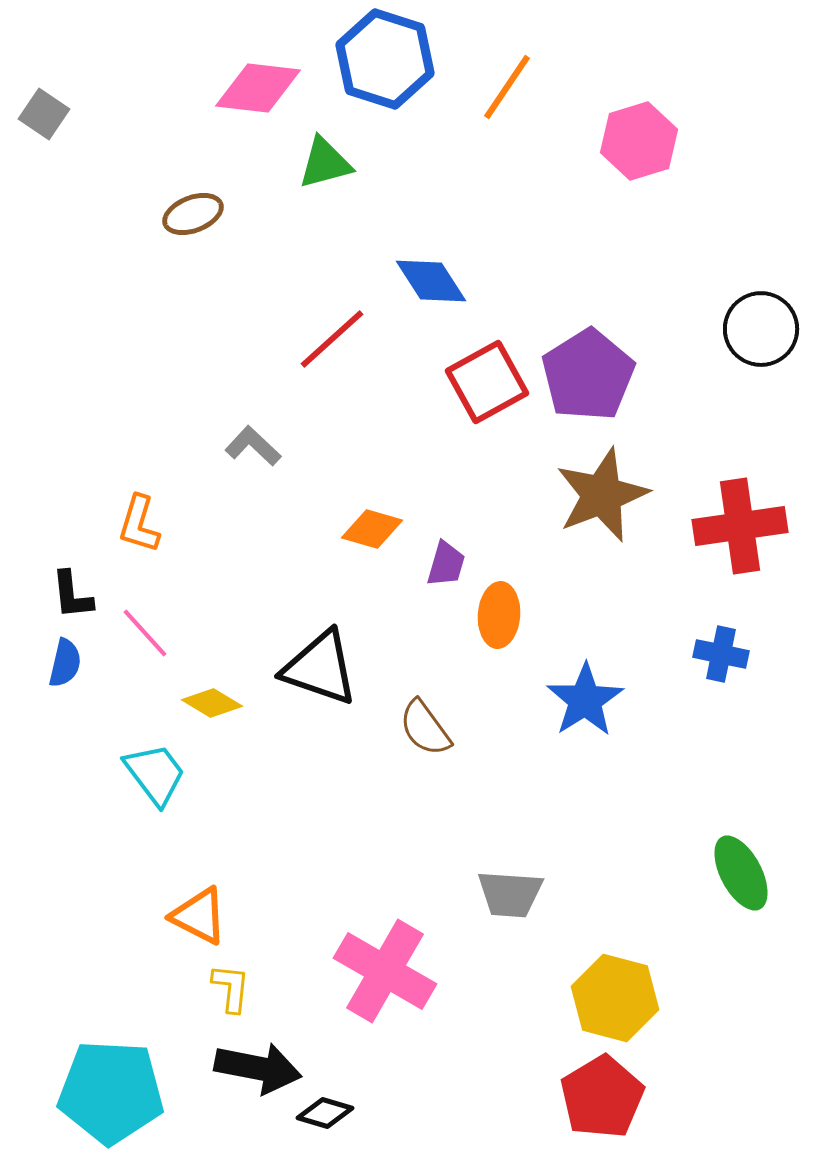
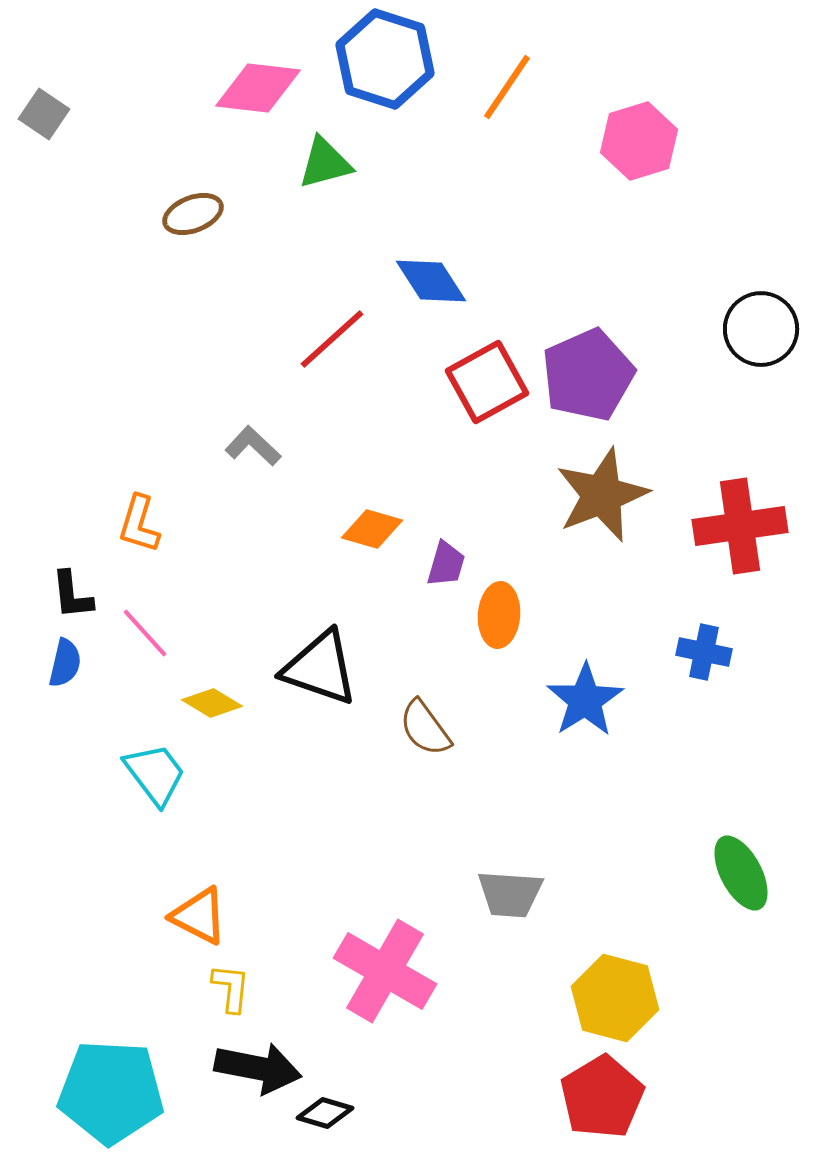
purple pentagon: rotated 8 degrees clockwise
blue cross: moved 17 px left, 2 px up
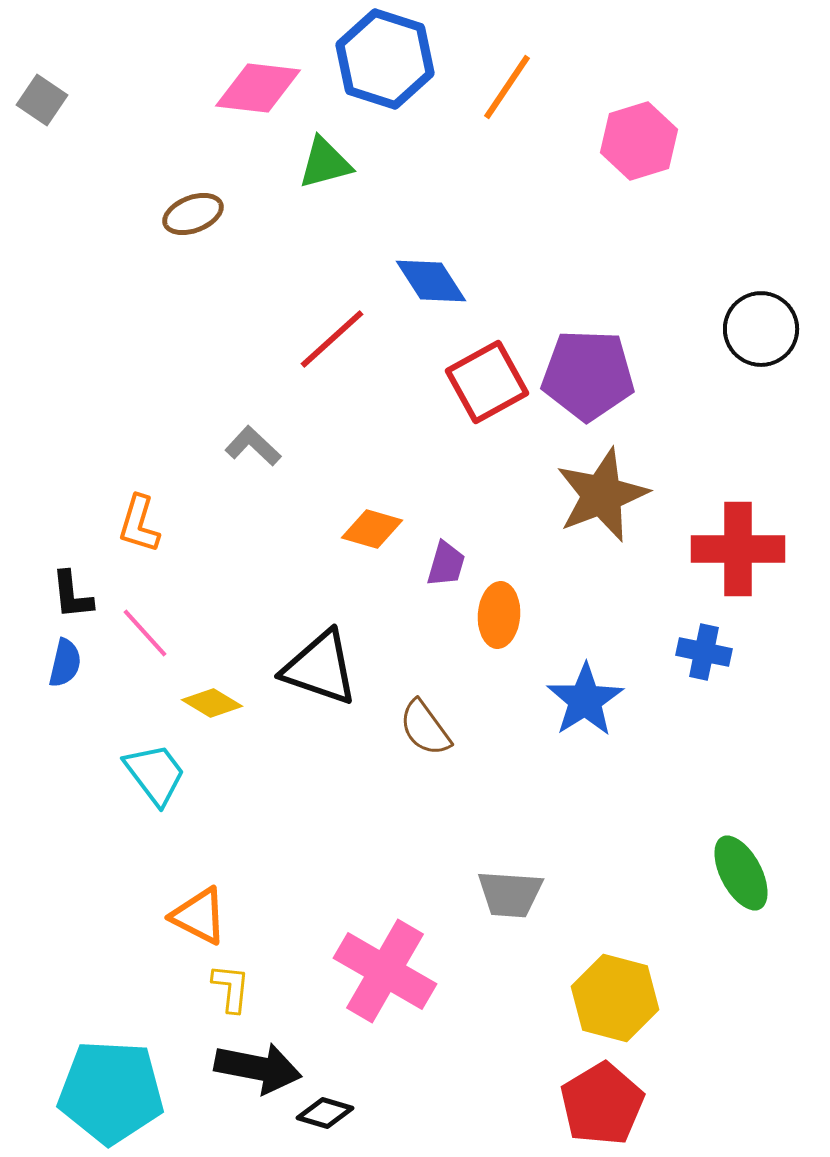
gray square: moved 2 px left, 14 px up
purple pentagon: rotated 26 degrees clockwise
red cross: moved 2 px left, 23 px down; rotated 8 degrees clockwise
red pentagon: moved 7 px down
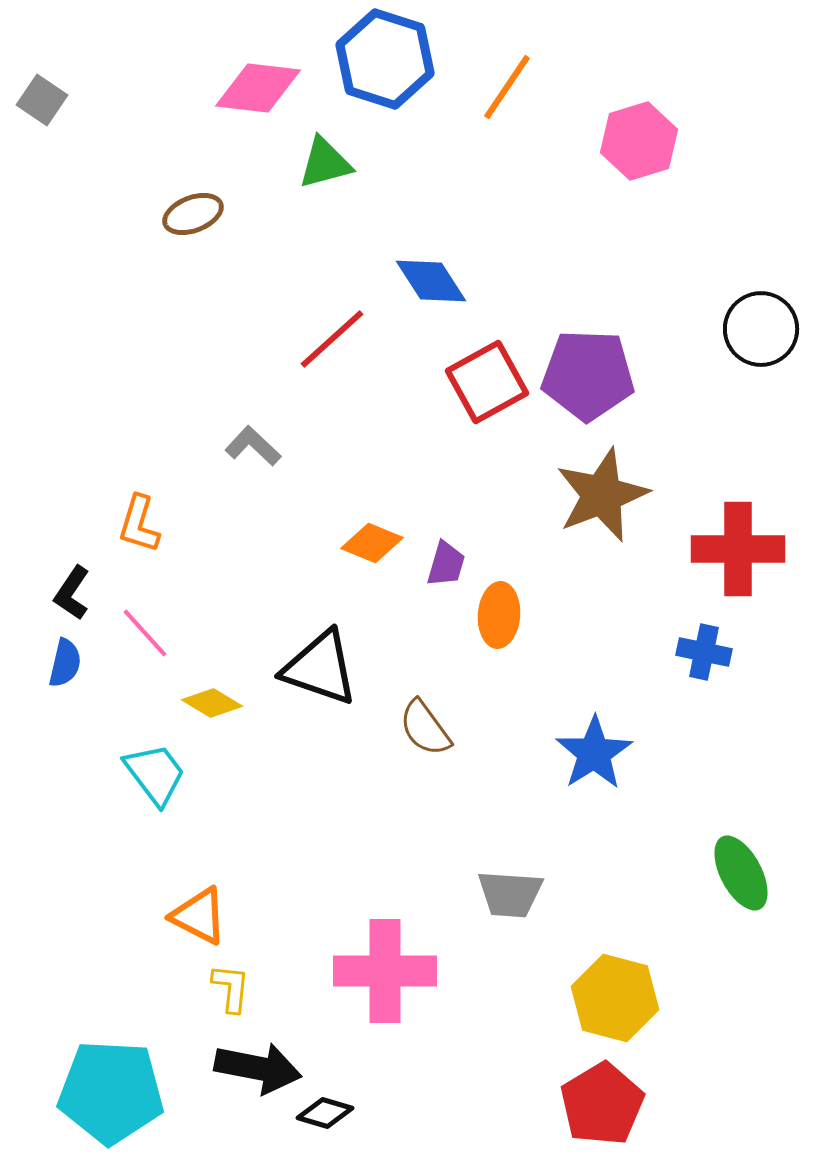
orange diamond: moved 14 px down; rotated 6 degrees clockwise
black L-shape: moved 2 px up; rotated 40 degrees clockwise
blue star: moved 9 px right, 53 px down
pink cross: rotated 30 degrees counterclockwise
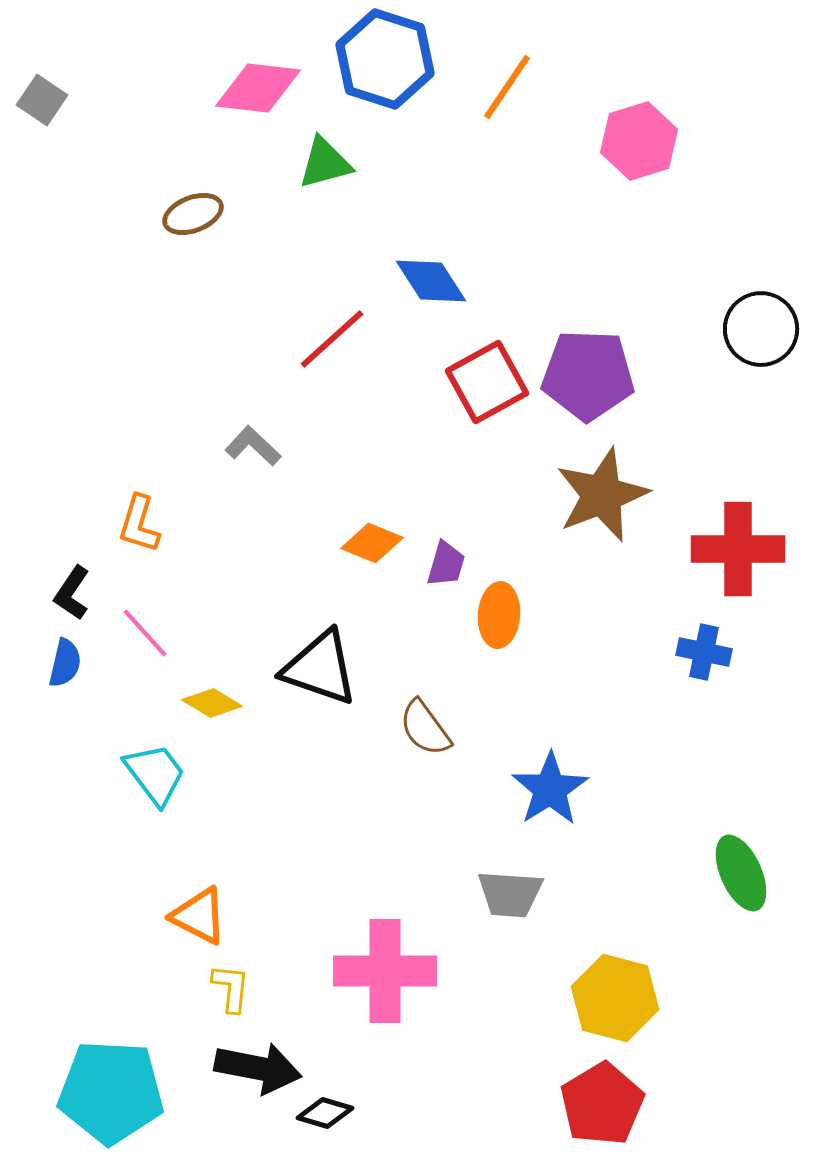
blue star: moved 44 px left, 36 px down
green ellipse: rotated 4 degrees clockwise
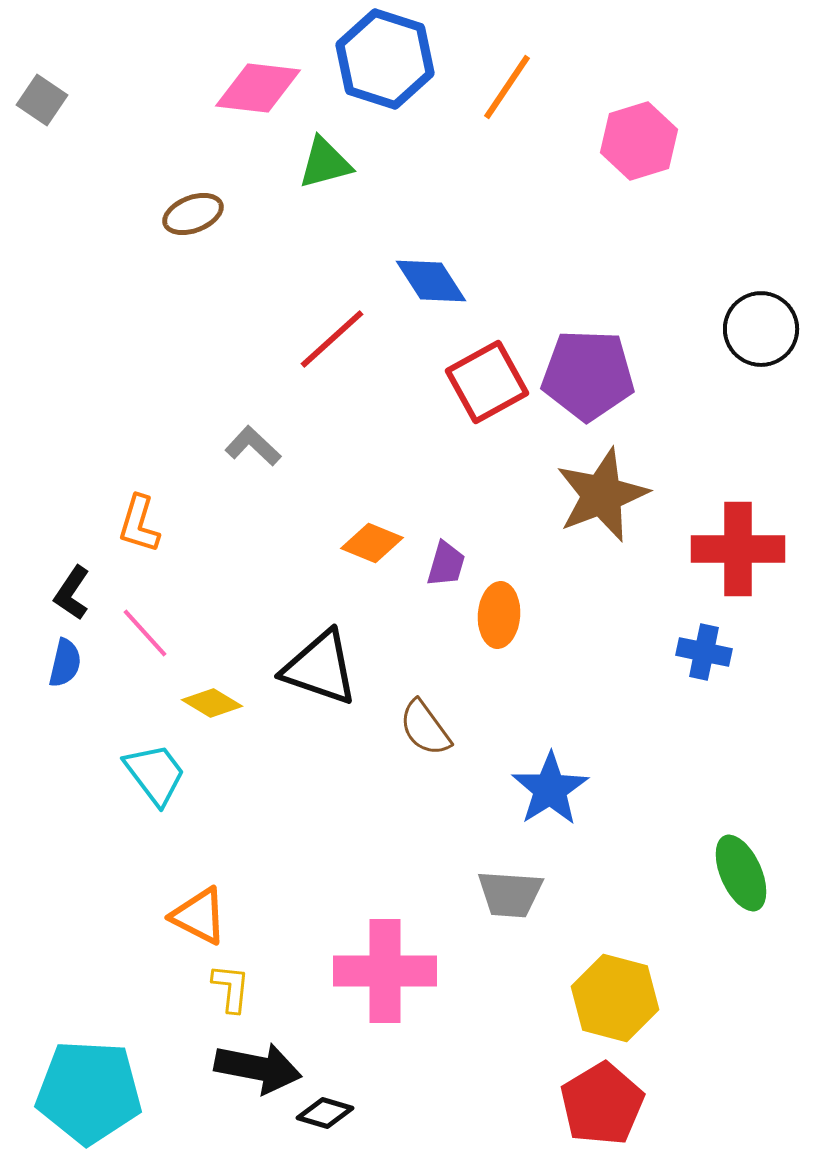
cyan pentagon: moved 22 px left
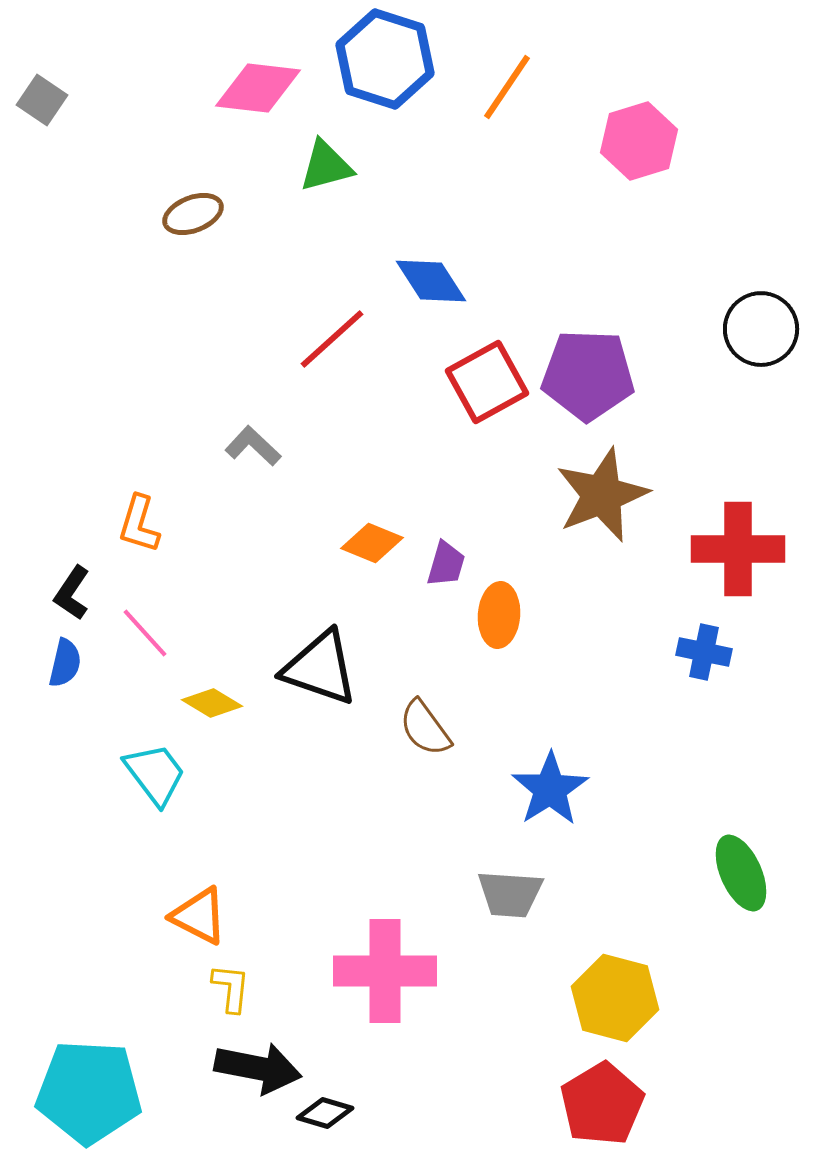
green triangle: moved 1 px right, 3 px down
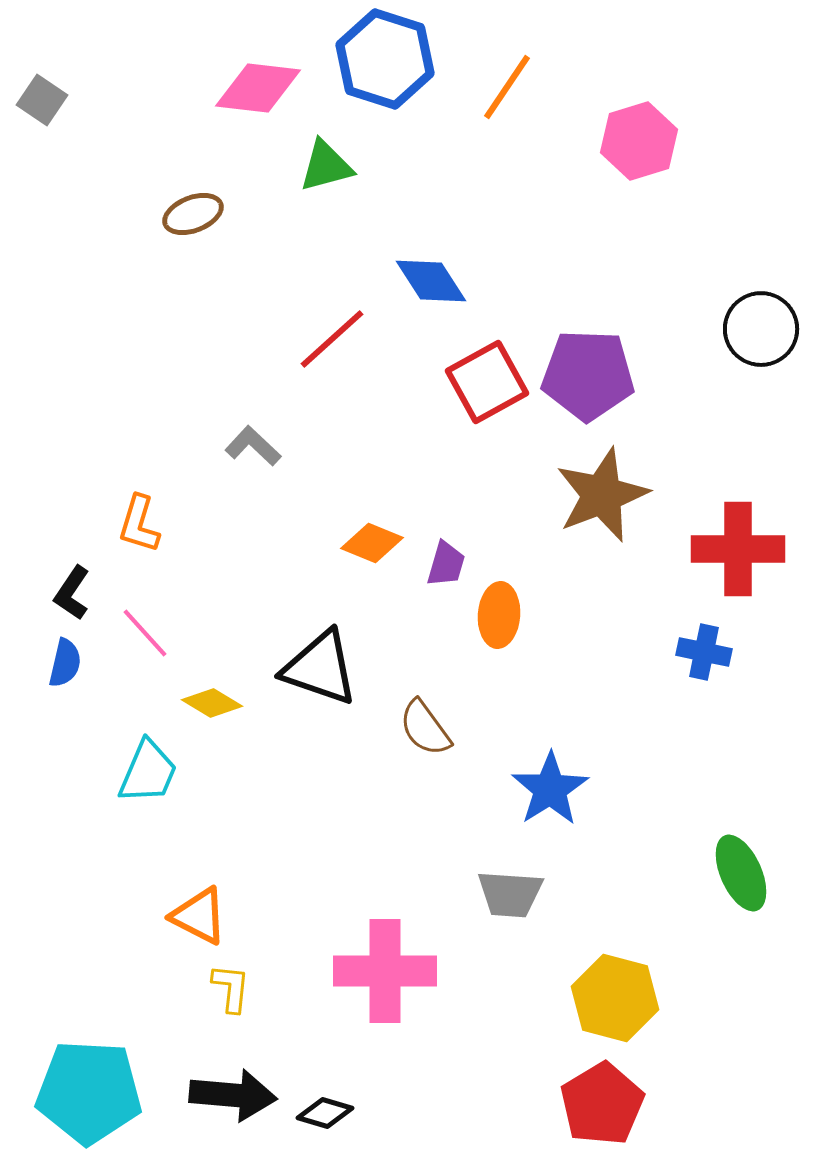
cyan trapezoid: moved 7 px left, 2 px up; rotated 60 degrees clockwise
black arrow: moved 25 px left, 27 px down; rotated 6 degrees counterclockwise
